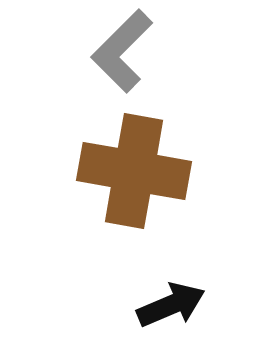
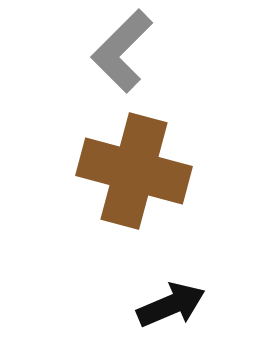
brown cross: rotated 5 degrees clockwise
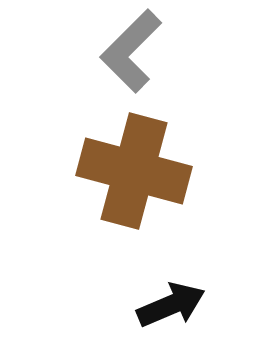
gray L-shape: moved 9 px right
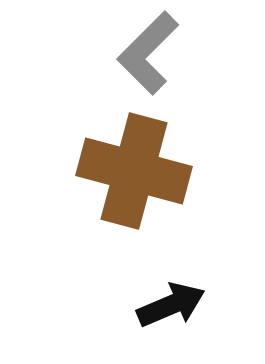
gray L-shape: moved 17 px right, 2 px down
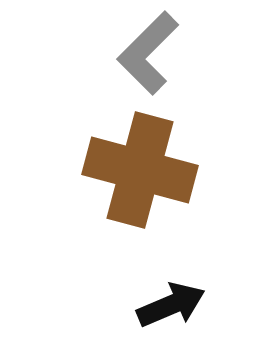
brown cross: moved 6 px right, 1 px up
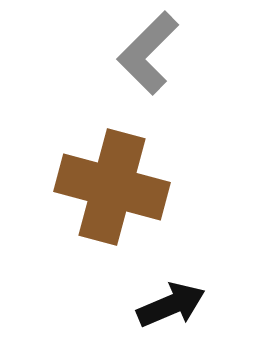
brown cross: moved 28 px left, 17 px down
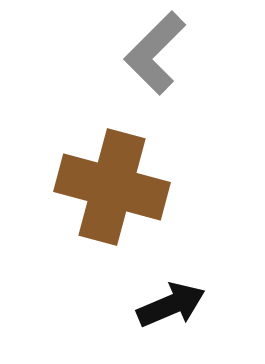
gray L-shape: moved 7 px right
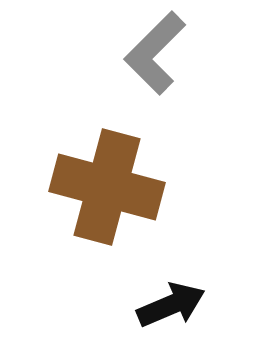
brown cross: moved 5 px left
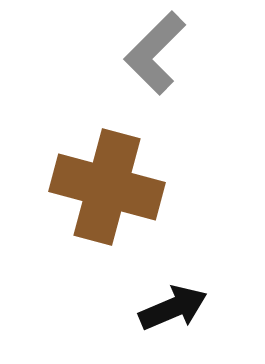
black arrow: moved 2 px right, 3 px down
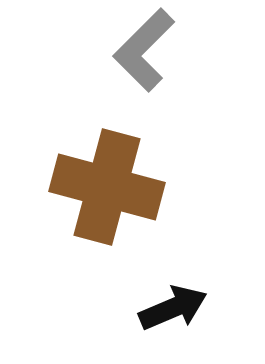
gray L-shape: moved 11 px left, 3 px up
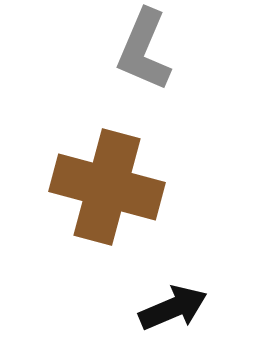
gray L-shape: rotated 22 degrees counterclockwise
